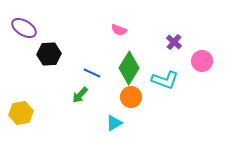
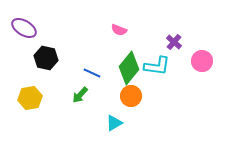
black hexagon: moved 3 px left, 4 px down; rotated 15 degrees clockwise
green diamond: rotated 8 degrees clockwise
cyan L-shape: moved 8 px left, 14 px up; rotated 12 degrees counterclockwise
orange circle: moved 1 px up
yellow hexagon: moved 9 px right, 15 px up
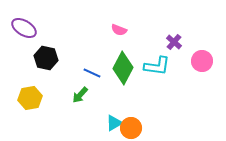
green diamond: moved 6 px left; rotated 12 degrees counterclockwise
orange circle: moved 32 px down
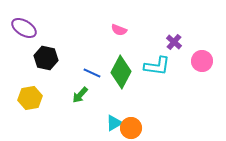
green diamond: moved 2 px left, 4 px down
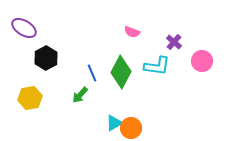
pink semicircle: moved 13 px right, 2 px down
black hexagon: rotated 20 degrees clockwise
blue line: rotated 42 degrees clockwise
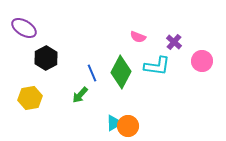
pink semicircle: moved 6 px right, 5 px down
orange circle: moved 3 px left, 2 px up
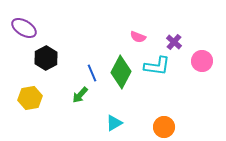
orange circle: moved 36 px right, 1 px down
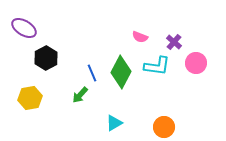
pink semicircle: moved 2 px right
pink circle: moved 6 px left, 2 px down
